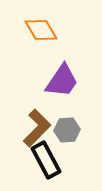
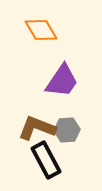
brown L-shape: rotated 114 degrees counterclockwise
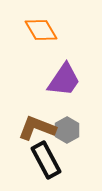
purple trapezoid: moved 2 px right, 1 px up
gray hexagon: rotated 25 degrees counterclockwise
